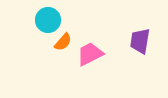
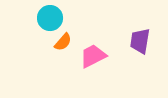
cyan circle: moved 2 px right, 2 px up
pink trapezoid: moved 3 px right, 2 px down
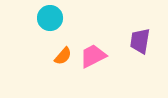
orange semicircle: moved 14 px down
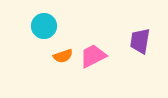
cyan circle: moved 6 px left, 8 px down
orange semicircle: rotated 30 degrees clockwise
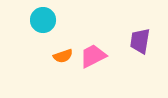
cyan circle: moved 1 px left, 6 px up
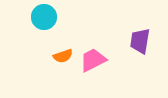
cyan circle: moved 1 px right, 3 px up
pink trapezoid: moved 4 px down
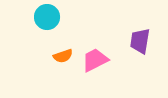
cyan circle: moved 3 px right
pink trapezoid: moved 2 px right
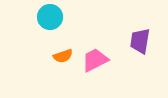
cyan circle: moved 3 px right
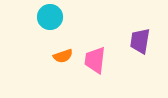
pink trapezoid: rotated 56 degrees counterclockwise
